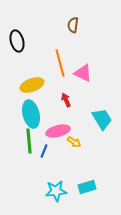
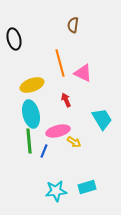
black ellipse: moved 3 px left, 2 px up
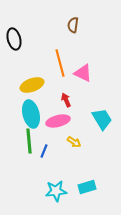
pink ellipse: moved 10 px up
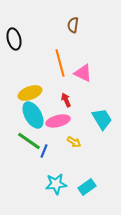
yellow ellipse: moved 2 px left, 8 px down
cyan ellipse: moved 2 px right, 1 px down; rotated 16 degrees counterclockwise
green line: rotated 50 degrees counterclockwise
cyan rectangle: rotated 18 degrees counterclockwise
cyan star: moved 7 px up
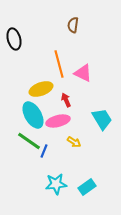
orange line: moved 1 px left, 1 px down
yellow ellipse: moved 11 px right, 4 px up
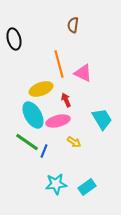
green line: moved 2 px left, 1 px down
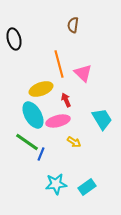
pink triangle: rotated 18 degrees clockwise
blue line: moved 3 px left, 3 px down
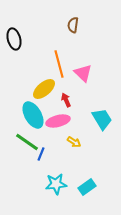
yellow ellipse: moved 3 px right; rotated 20 degrees counterclockwise
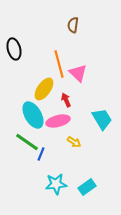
black ellipse: moved 10 px down
pink triangle: moved 5 px left
yellow ellipse: rotated 15 degrees counterclockwise
